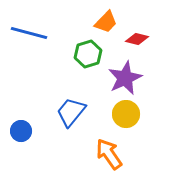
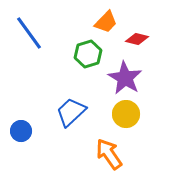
blue line: rotated 39 degrees clockwise
purple star: rotated 16 degrees counterclockwise
blue trapezoid: rotated 8 degrees clockwise
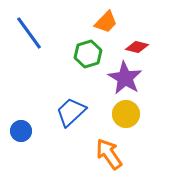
red diamond: moved 8 px down
